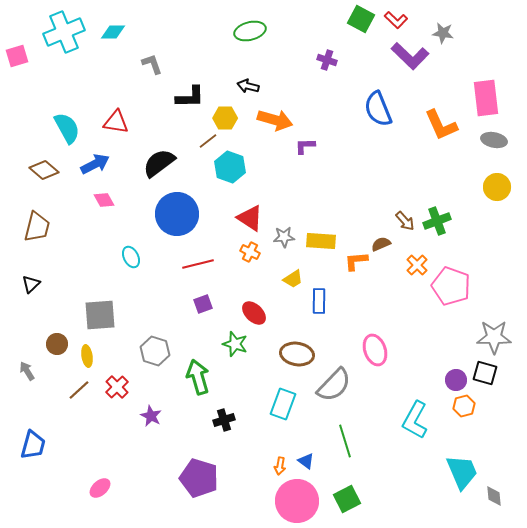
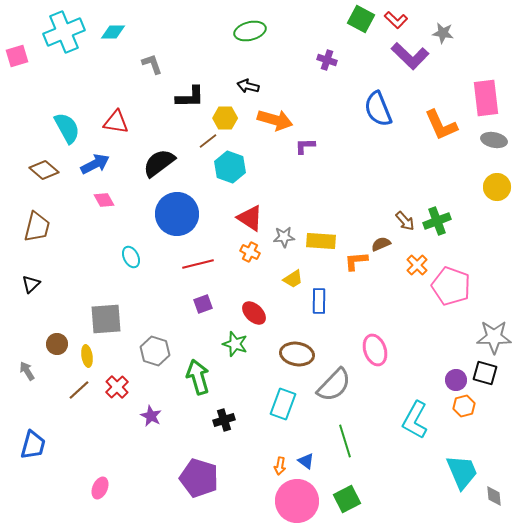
gray square at (100, 315): moved 6 px right, 4 px down
pink ellipse at (100, 488): rotated 25 degrees counterclockwise
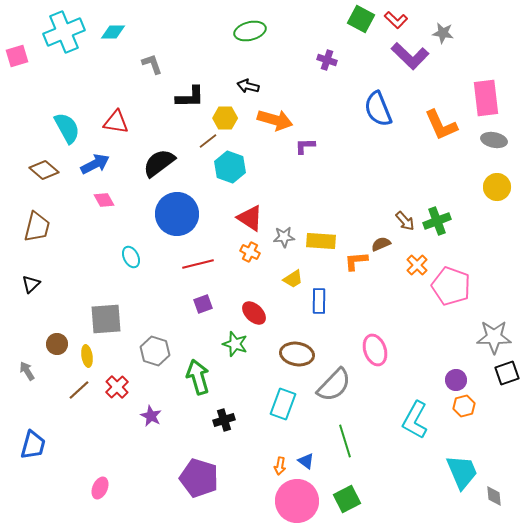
black square at (485, 373): moved 22 px right; rotated 35 degrees counterclockwise
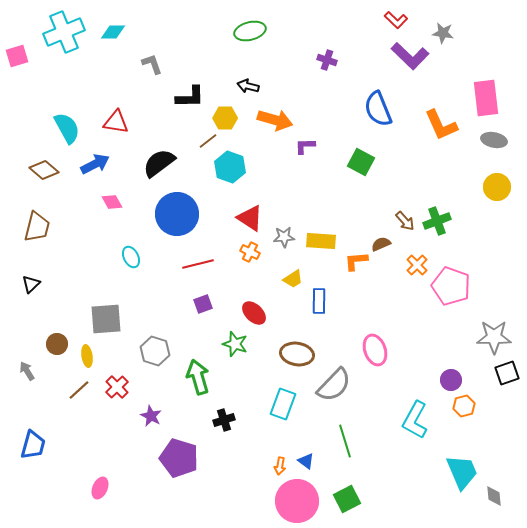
green square at (361, 19): moved 143 px down
pink diamond at (104, 200): moved 8 px right, 2 px down
purple circle at (456, 380): moved 5 px left
purple pentagon at (199, 478): moved 20 px left, 20 px up
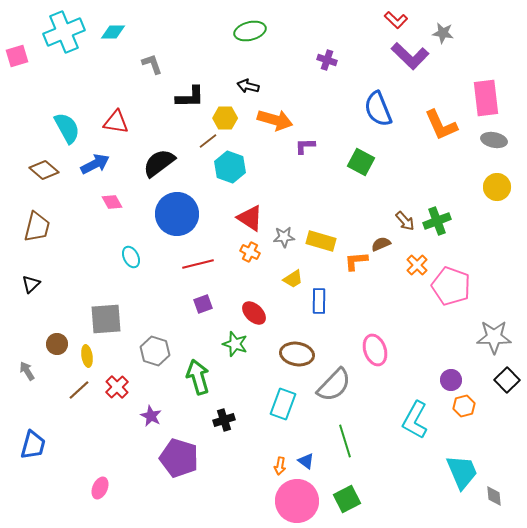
yellow rectangle at (321, 241): rotated 12 degrees clockwise
black square at (507, 373): moved 7 px down; rotated 25 degrees counterclockwise
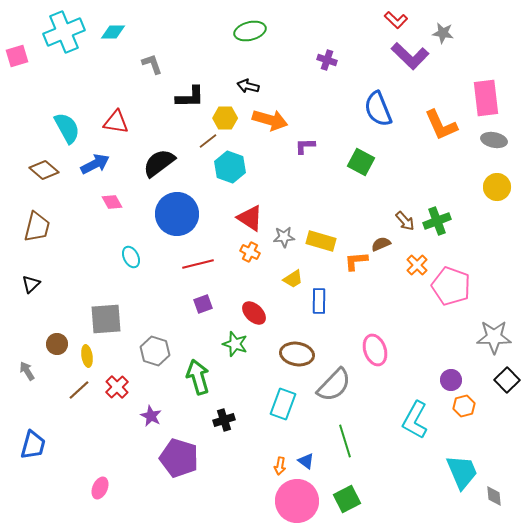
orange arrow at (275, 120): moved 5 px left
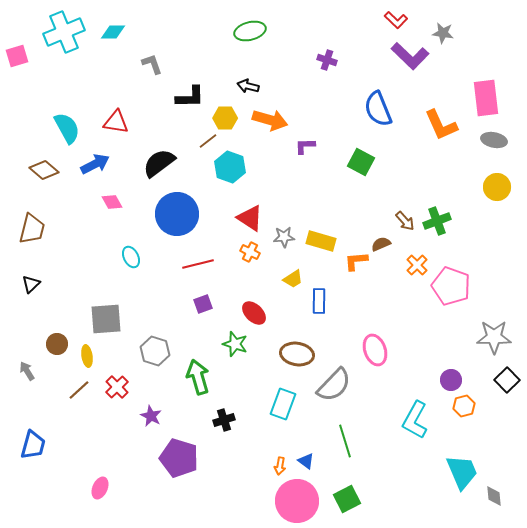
brown trapezoid at (37, 227): moved 5 px left, 2 px down
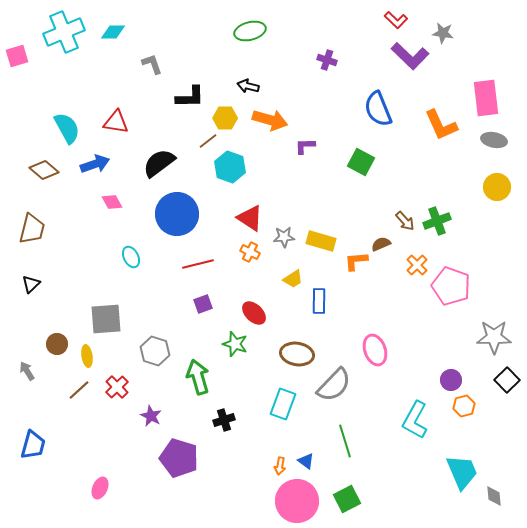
blue arrow at (95, 164): rotated 8 degrees clockwise
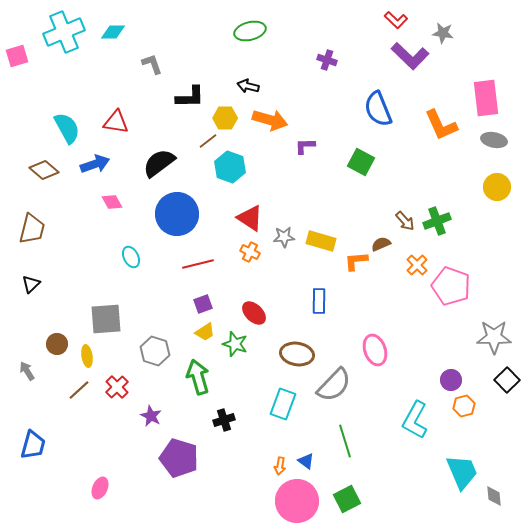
yellow trapezoid at (293, 279): moved 88 px left, 53 px down
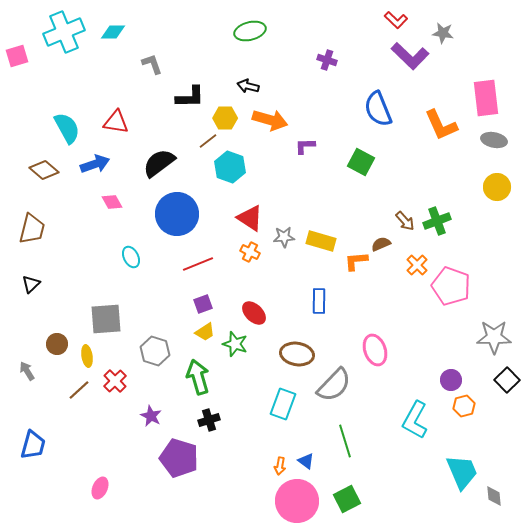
red line at (198, 264): rotated 8 degrees counterclockwise
red cross at (117, 387): moved 2 px left, 6 px up
black cross at (224, 420): moved 15 px left
